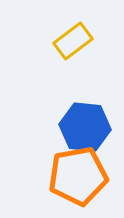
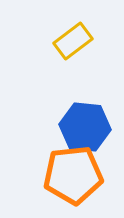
orange pentagon: moved 5 px left, 1 px up; rotated 4 degrees clockwise
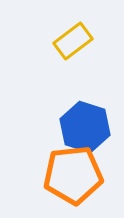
blue hexagon: rotated 12 degrees clockwise
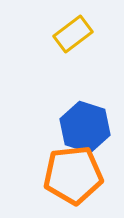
yellow rectangle: moved 7 px up
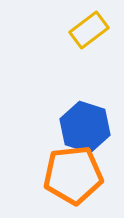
yellow rectangle: moved 16 px right, 4 px up
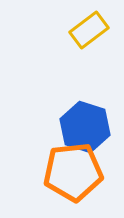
orange pentagon: moved 3 px up
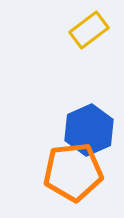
blue hexagon: moved 4 px right, 3 px down; rotated 18 degrees clockwise
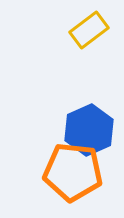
orange pentagon: rotated 12 degrees clockwise
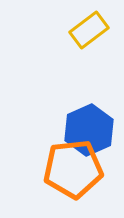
orange pentagon: moved 3 px up; rotated 12 degrees counterclockwise
